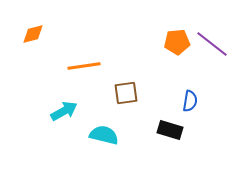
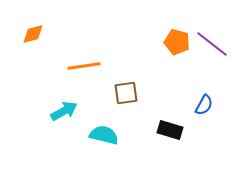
orange pentagon: rotated 20 degrees clockwise
blue semicircle: moved 14 px right, 4 px down; rotated 20 degrees clockwise
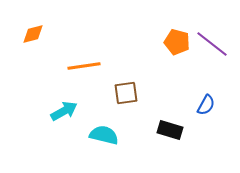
blue semicircle: moved 2 px right
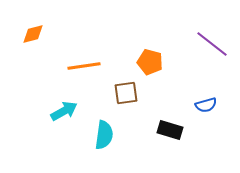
orange pentagon: moved 27 px left, 20 px down
blue semicircle: rotated 45 degrees clockwise
cyan semicircle: rotated 84 degrees clockwise
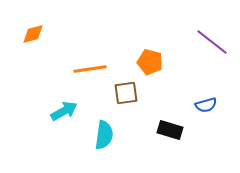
purple line: moved 2 px up
orange line: moved 6 px right, 3 px down
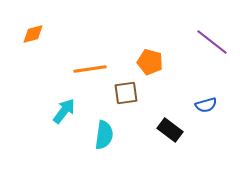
cyan arrow: rotated 24 degrees counterclockwise
black rectangle: rotated 20 degrees clockwise
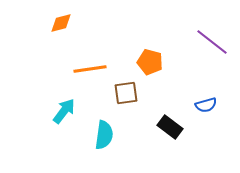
orange diamond: moved 28 px right, 11 px up
black rectangle: moved 3 px up
